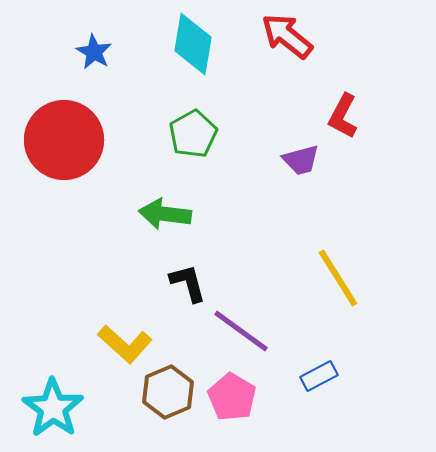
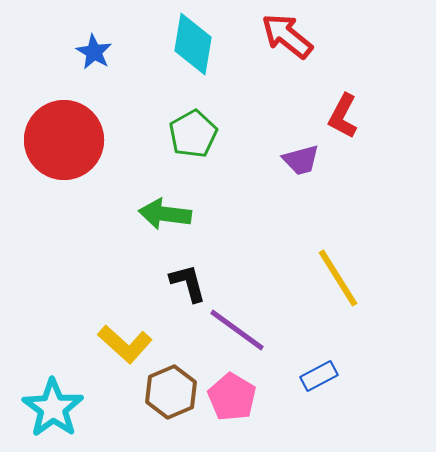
purple line: moved 4 px left, 1 px up
brown hexagon: moved 3 px right
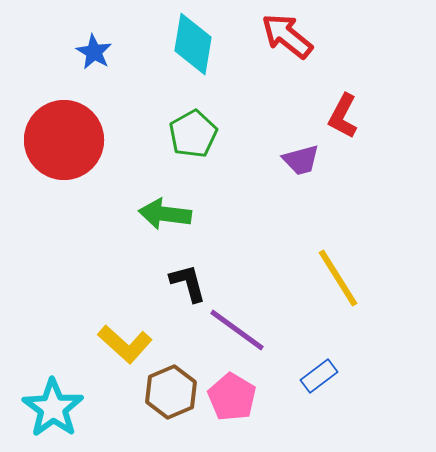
blue rectangle: rotated 9 degrees counterclockwise
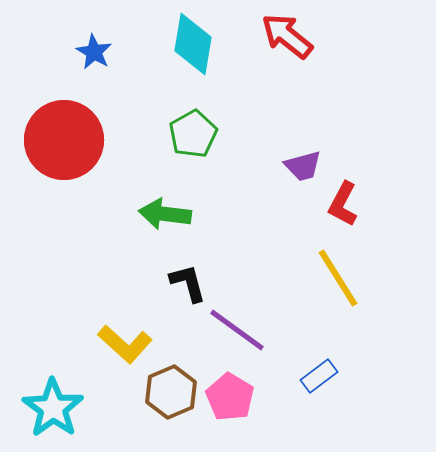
red L-shape: moved 88 px down
purple trapezoid: moved 2 px right, 6 px down
pink pentagon: moved 2 px left
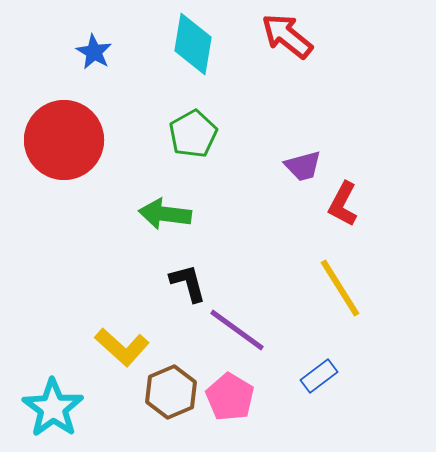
yellow line: moved 2 px right, 10 px down
yellow L-shape: moved 3 px left, 3 px down
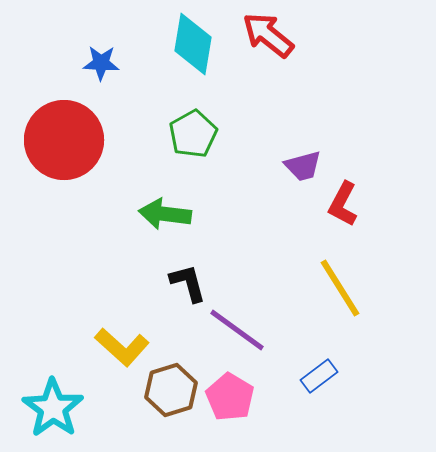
red arrow: moved 19 px left, 1 px up
blue star: moved 7 px right, 11 px down; rotated 27 degrees counterclockwise
brown hexagon: moved 2 px up; rotated 6 degrees clockwise
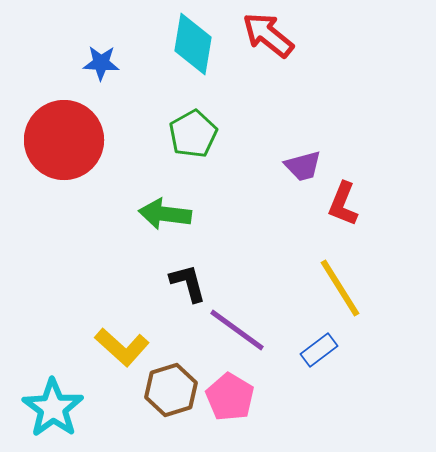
red L-shape: rotated 6 degrees counterclockwise
blue rectangle: moved 26 px up
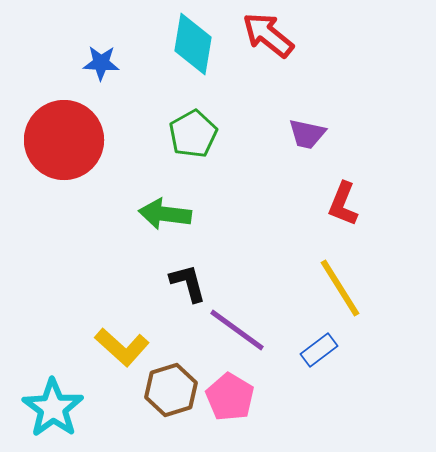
purple trapezoid: moved 4 px right, 32 px up; rotated 27 degrees clockwise
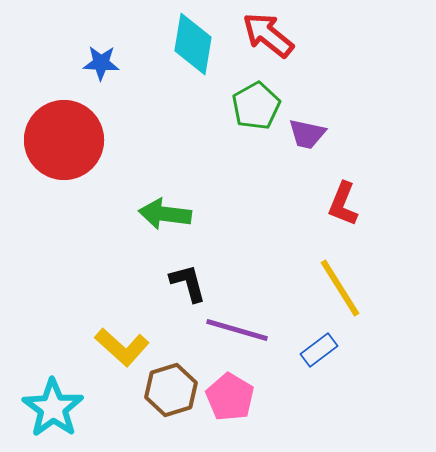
green pentagon: moved 63 px right, 28 px up
purple line: rotated 20 degrees counterclockwise
